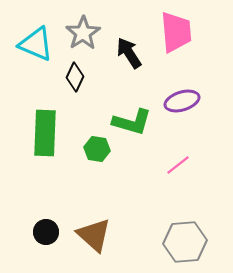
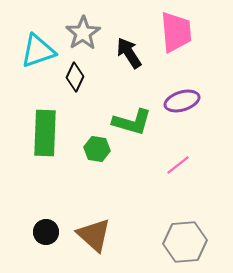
cyan triangle: moved 2 px right, 7 px down; rotated 42 degrees counterclockwise
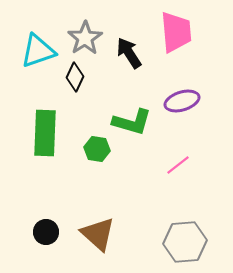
gray star: moved 2 px right, 5 px down
brown triangle: moved 4 px right, 1 px up
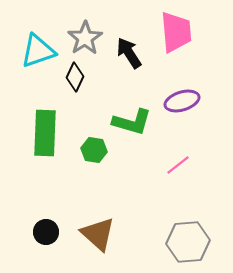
green hexagon: moved 3 px left, 1 px down
gray hexagon: moved 3 px right
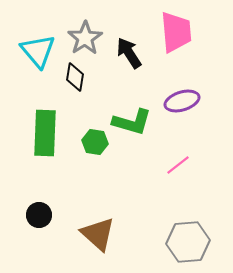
cyan triangle: rotated 51 degrees counterclockwise
black diamond: rotated 16 degrees counterclockwise
green hexagon: moved 1 px right, 8 px up
black circle: moved 7 px left, 17 px up
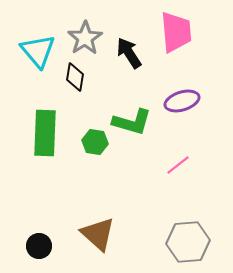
black circle: moved 31 px down
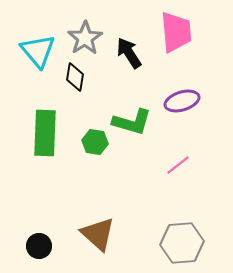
gray hexagon: moved 6 px left, 1 px down
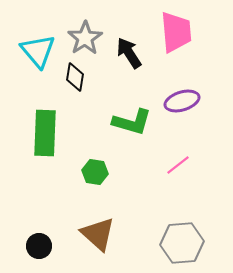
green hexagon: moved 30 px down
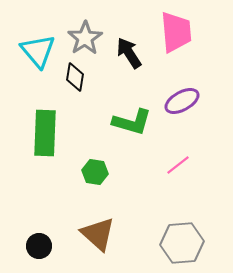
purple ellipse: rotated 12 degrees counterclockwise
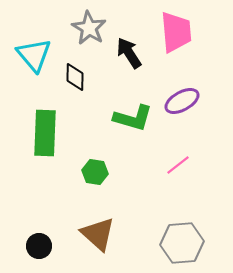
gray star: moved 4 px right, 10 px up; rotated 8 degrees counterclockwise
cyan triangle: moved 4 px left, 4 px down
black diamond: rotated 8 degrees counterclockwise
green L-shape: moved 1 px right, 4 px up
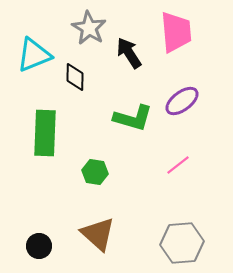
cyan triangle: rotated 48 degrees clockwise
purple ellipse: rotated 8 degrees counterclockwise
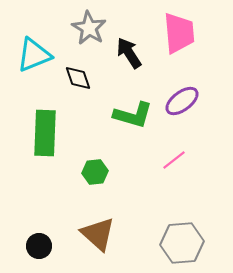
pink trapezoid: moved 3 px right, 1 px down
black diamond: moved 3 px right, 1 px down; rotated 20 degrees counterclockwise
green L-shape: moved 3 px up
pink line: moved 4 px left, 5 px up
green hexagon: rotated 15 degrees counterclockwise
